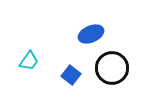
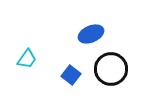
cyan trapezoid: moved 2 px left, 2 px up
black circle: moved 1 px left, 1 px down
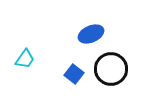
cyan trapezoid: moved 2 px left
blue square: moved 3 px right, 1 px up
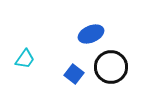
black circle: moved 2 px up
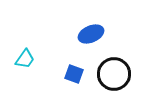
black circle: moved 3 px right, 7 px down
blue square: rotated 18 degrees counterclockwise
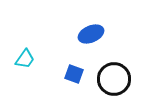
black circle: moved 5 px down
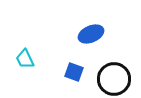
cyan trapezoid: rotated 120 degrees clockwise
blue square: moved 2 px up
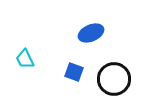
blue ellipse: moved 1 px up
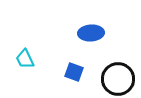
blue ellipse: rotated 20 degrees clockwise
black circle: moved 4 px right
